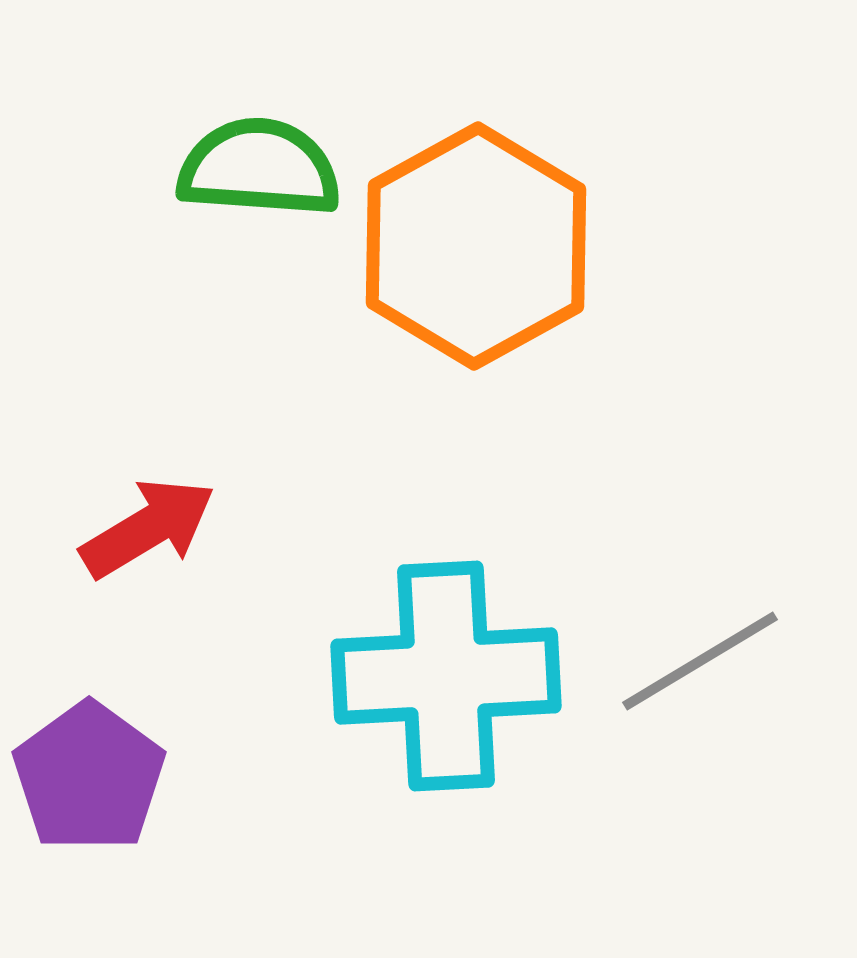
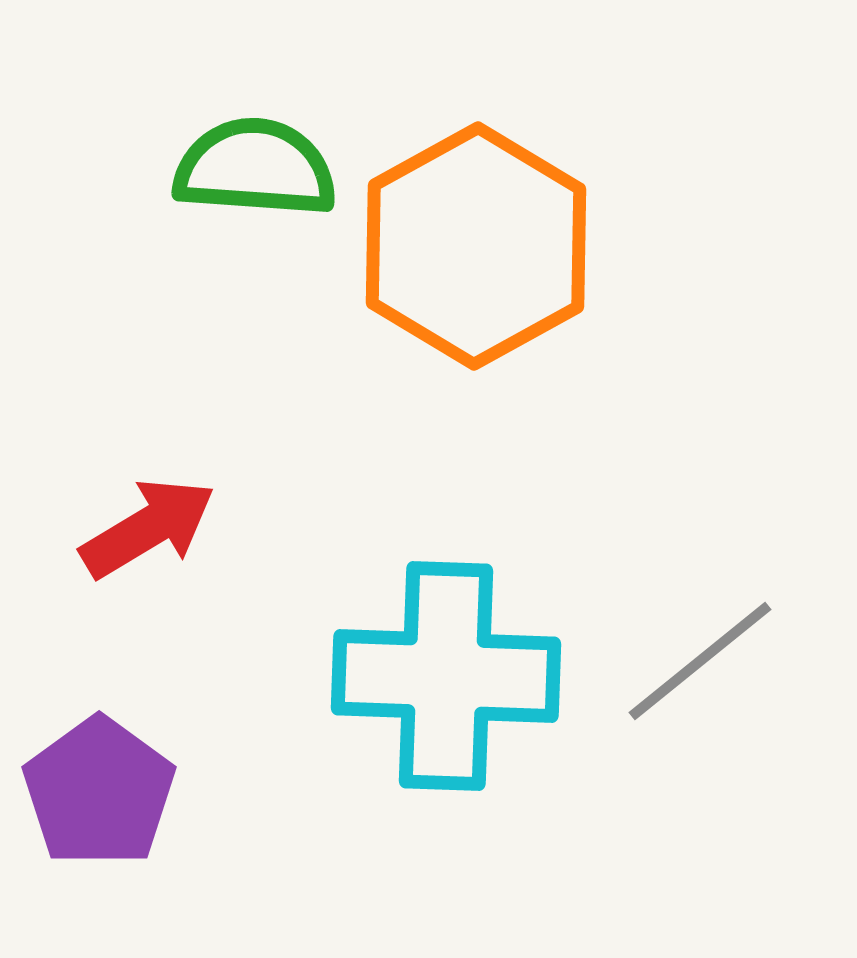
green semicircle: moved 4 px left
gray line: rotated 8 degrees counterclockwise
cyan cross: rotated 5 degrees clockwise
purple pentagon: moved 10 px right, 15 px down
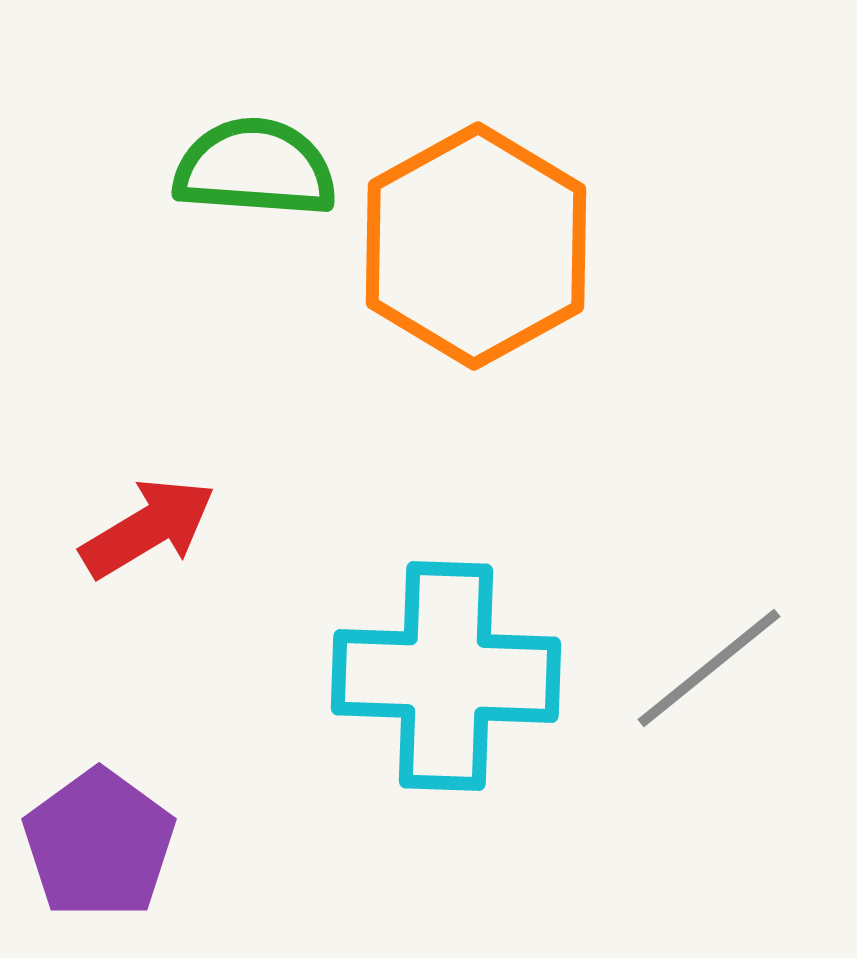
gray line: moved 9 px right, 7 px down
purple pentagon: moved 52 px down
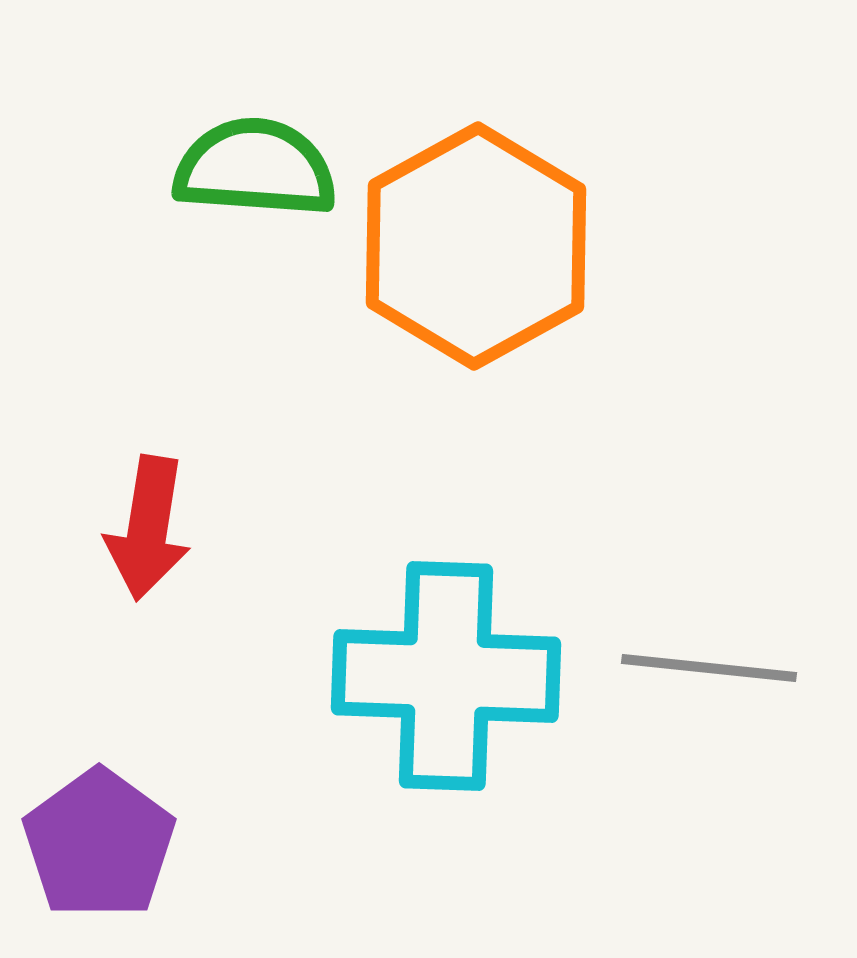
red arrow: rotated 130 degrees clockwise
gray line: rotated 45 degrees clockwise
